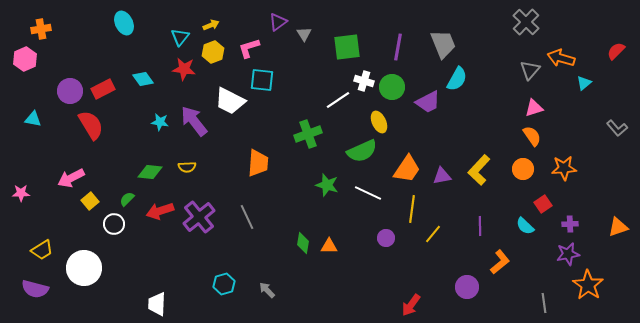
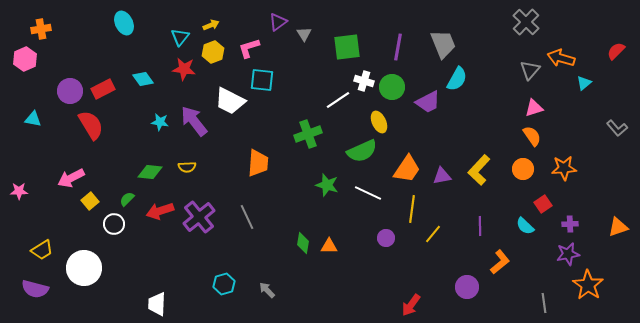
pink star at (21, 193): moved 2 px left, 2 px up
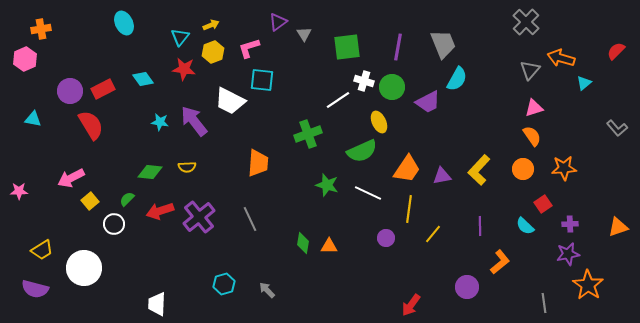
yellow line at (412, 209): moved 3 px left
gray line at (247, 217): moved 3 px right, 2 px down
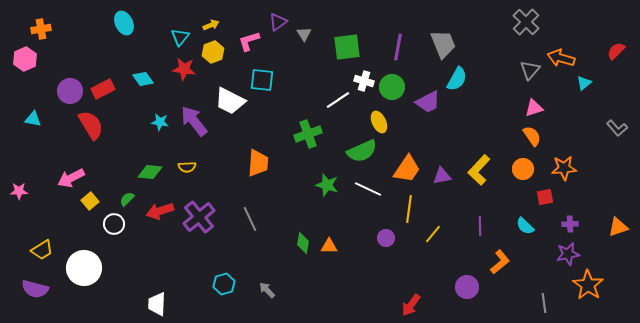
pink L-shape at (249, 48): moved 7 px up
white line at (368, 193): moved 4 px up
red square at (543, 204): moved 2 px right, 7 px up; rotated 24 degrees clockwise
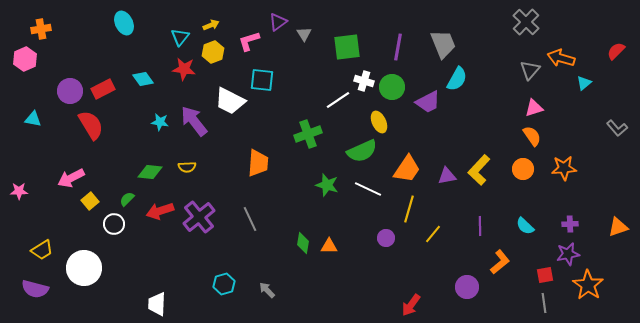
purple triangle at (442, 176): moved 5 px right
red square at (545, 197): moved 78 px down
yellow line at (409, 209): rotated 8 degrees clockwise
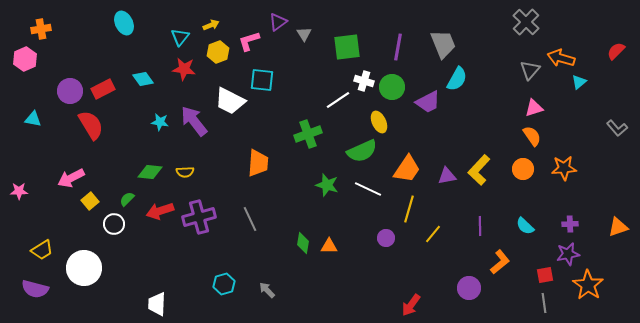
yellow hexagon at (213, 52): moved 5 px right
cyan triangle at (584, 83): moved 5 px left, 1 px up
yellow semicircle at (187, 167): moved 2 px left, 5 px down
purple cross at (199, 217): rotated 24 degrees clockwise
purple circle at (467, 287): moved 2 px right, 1 px down
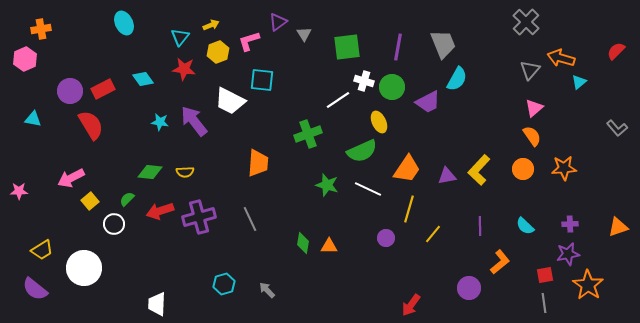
pink triangle at (534, 108): rotated 24 degrees counterclockwise
purple semicircle at (35, 289): rotated 24 degrees clockwise
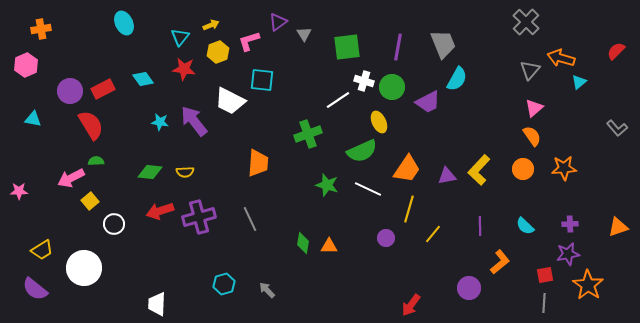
pink hexagon at (25, 59): moved 1 px right, 6 px down
green semicircle at (127, 199): moved 31 px left, 38 px up; rotated 42 degrees clockwise
gray line at (544, 303): rotated 12 degrees clockwise
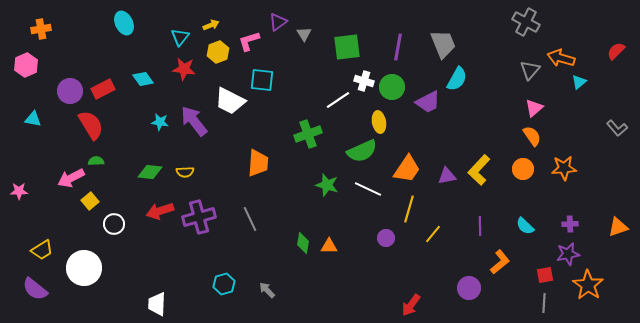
gray cross at (526, 22): rotated 16 degrees counterclockwise
yellow ellipse at (379, 122): rotated 15 degrees clockwise
